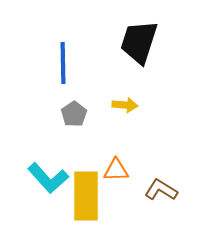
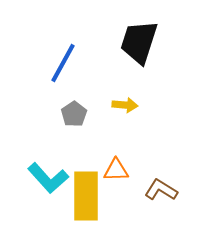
blue line: rotated 30 degrees clockwise
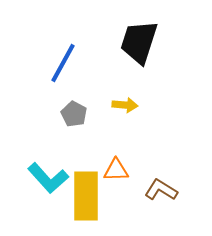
gray pentagon: rotated 10 degrees counterclockwise
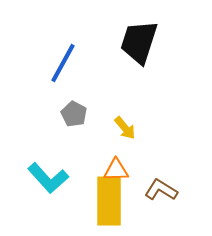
yellow arrow: moved 23 px down; rotated 45 degrees clockwise
yellow rectangle: moved 23 px right, 5 px down
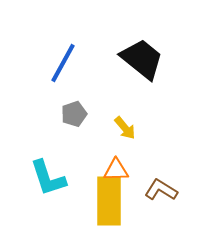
black trapezoid: moved 3 px right, 17 px down; rotated 111 degrees clockwise
gray pentagon: rotated 25 degrees clockwise
cyan L-shape: rotated 24 degrees clockwise
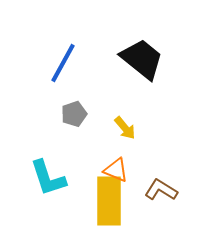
orange triangle: rotated 24 degrees clockwise
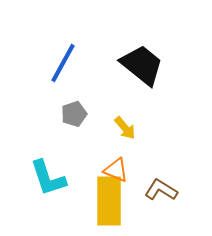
black trapezoid: moved 6 px down
